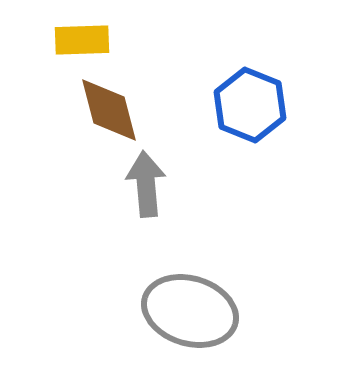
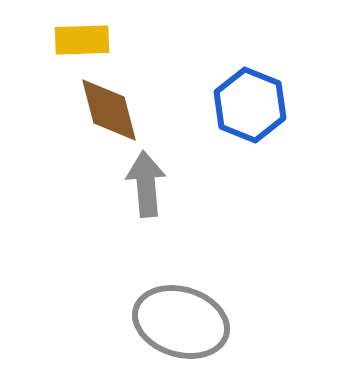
gray ellipse: moved 9 px left, 11 px down
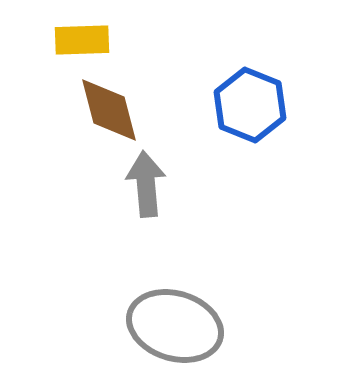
gray ellipse: moved 6 px left, 4 px down
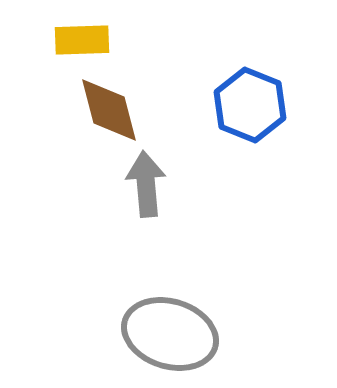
gray ellipse: moved 5 px left, 8 px down
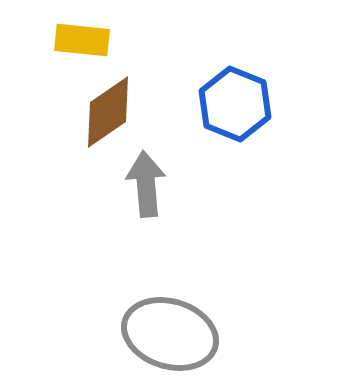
yellow rectangle: rotated 8 degrees clockwise
blue hexagon: moved 15 px left, 1 px up
brown diamond: moved 1 px left, 2 px down; rotated 70 degrees clockwise
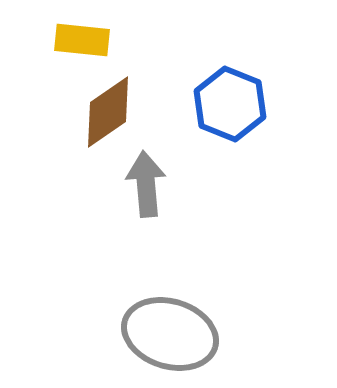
blue hexagon: moved 5 px left
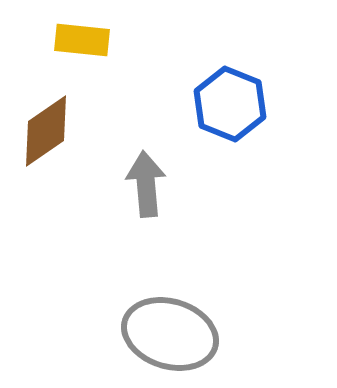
brown diamond: moved 62 px left, 19 px down
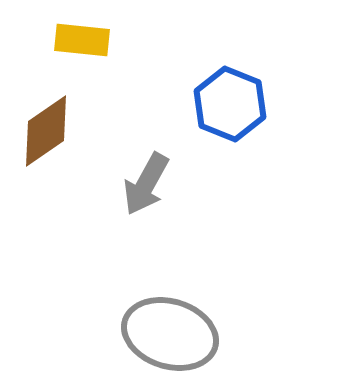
gray arrow: rotated 146 degrees counterclockwise
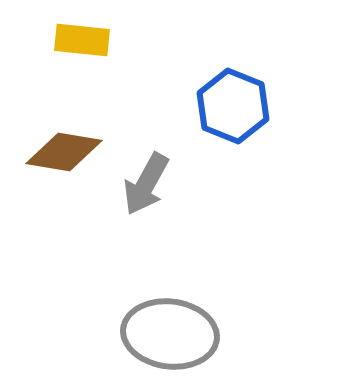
blue hexagon: moved 3 px right, 2 px down
brown diamond: moved 18 px right, 21 px down; rotated 44 degrees clockwise
gray ellipse: rotated 10 degrees counterclockwise
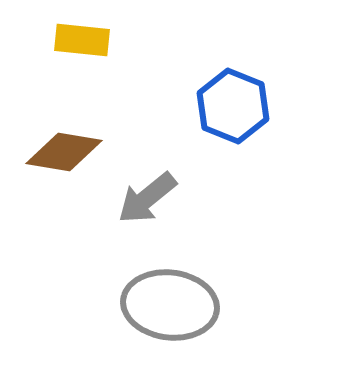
gray arrow: moved 1 px right, 14 px down; rotated 22 degrees clockwise
gray ellipse: moved 29 px up
